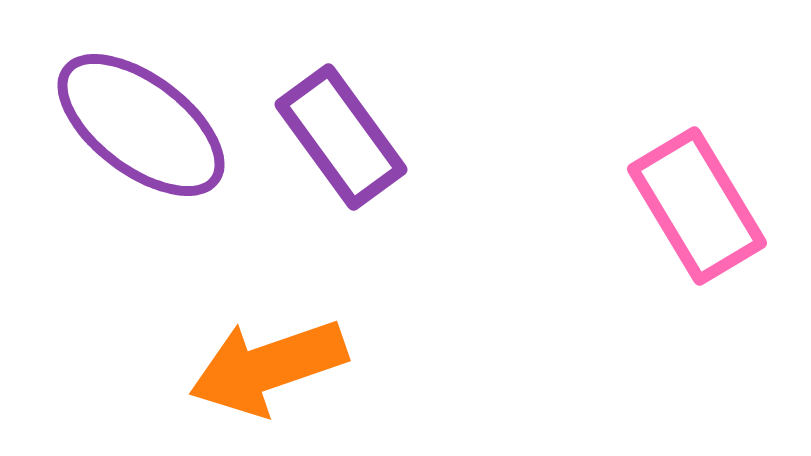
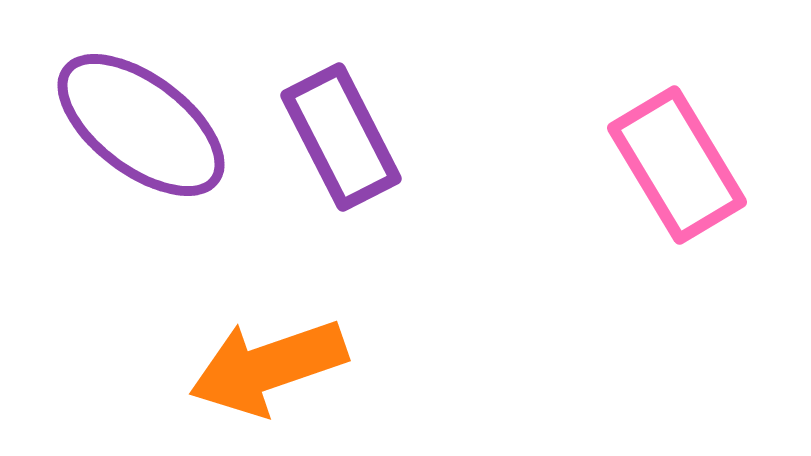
purple rectangle: rotated 9 degrees clockwise
pink rectangle: moved 20 px left, 41 px up
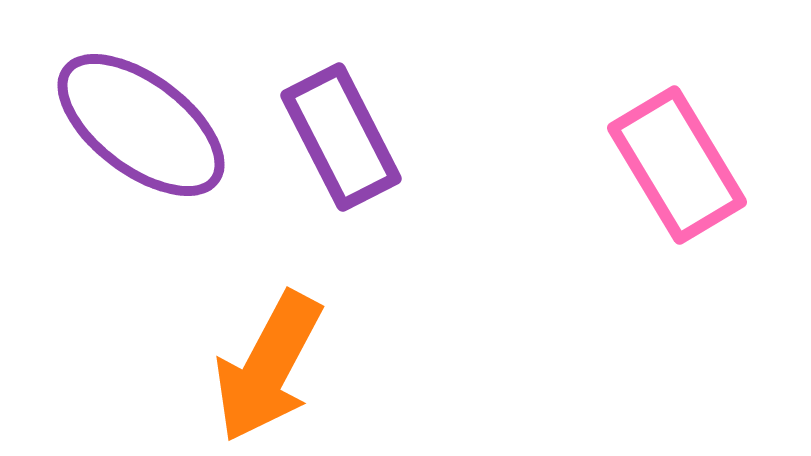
orange arrow: rotated 43 degrees counterclockwise
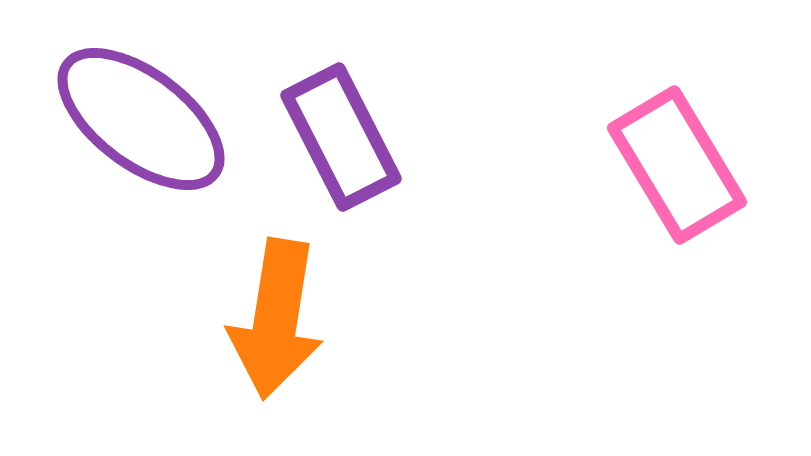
purple ellipse: moved 6 px up
orange arrow: moved 8 px right, 48 px up; rotated 19 degrees counterclockwise
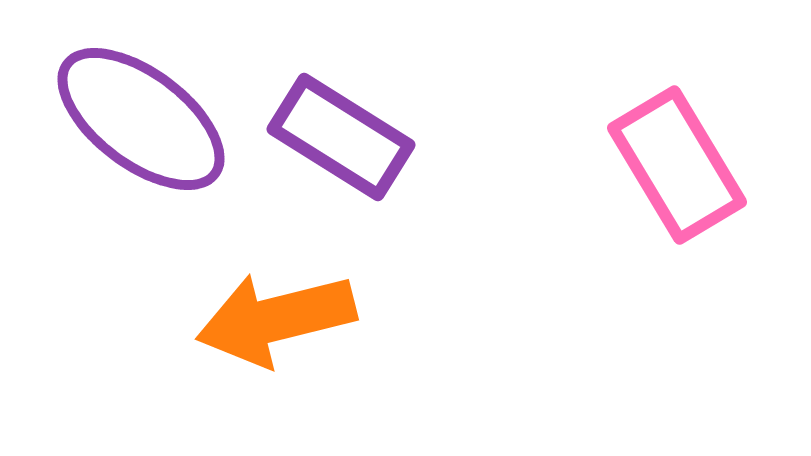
purple rectangle: rotated 31 degrees counterclockwise
orange arrow: rotated 67 degrees clockwise
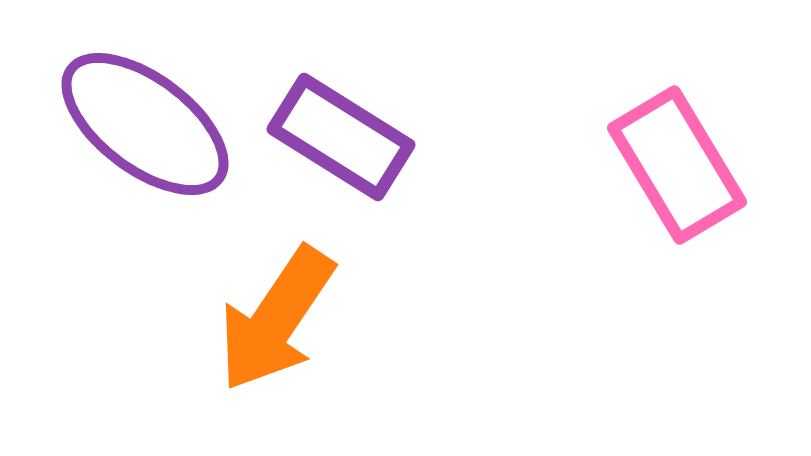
purple ellipse: moved 4 px right, 5 px down
orange arrow: rotated 42 degrees counterclockwise
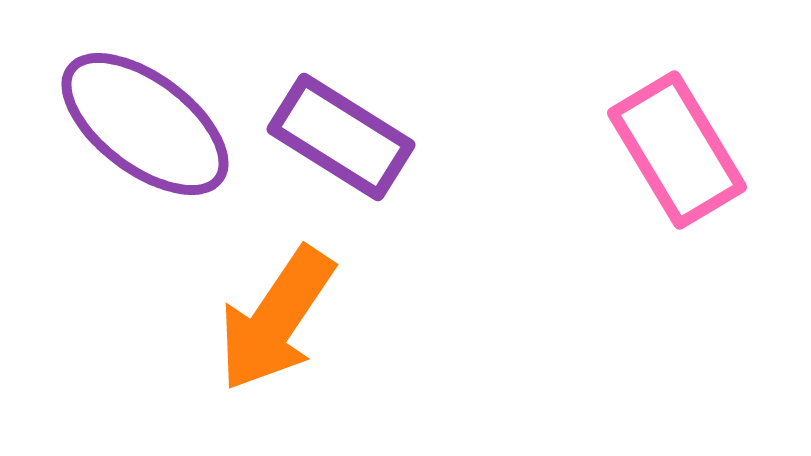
pink rectangle: moved 15 px up
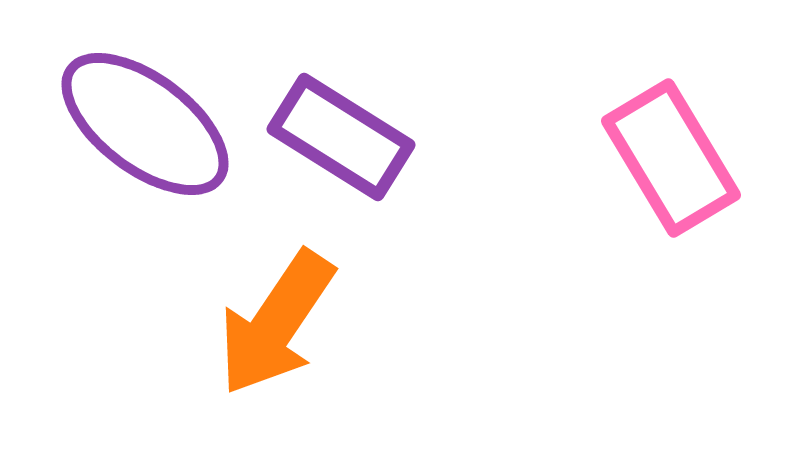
pink rectangle: moved 6 px left, 8 px down
orange arrow: moved 4 px down
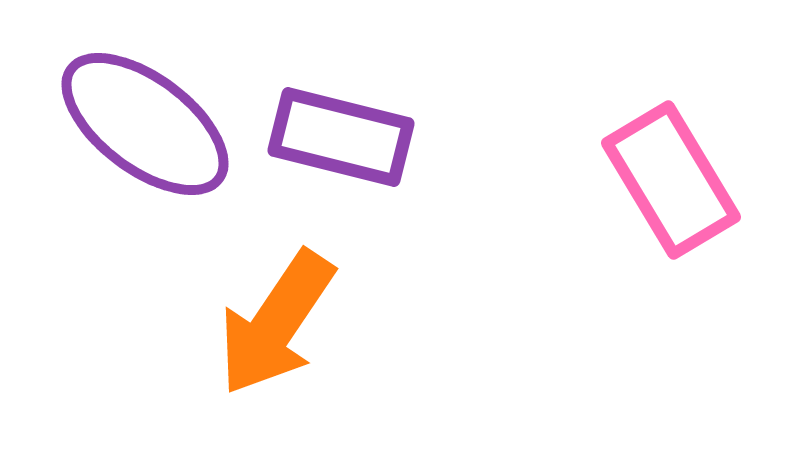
purple rectangle: rotated 18 degrees counterclockwise
pink rectangle: moved 22 px down
